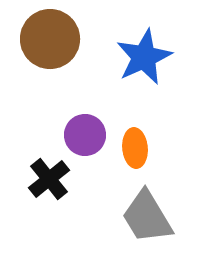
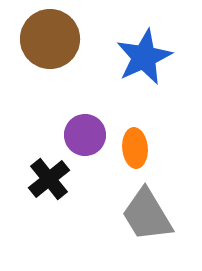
gray trapezoid: moved 2 px up
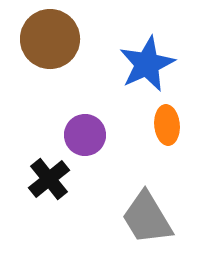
blue star: moved 3 px right, 7 px down
orange ellipse: moved 32 px right, 23 px up
gray trapezoid: moved 3 px down
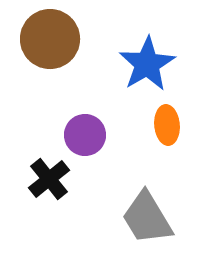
blue star: rotated 6 degrees counterclockwise
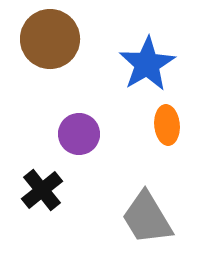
purple circle: moved 6 px left, 1 px up
black cross: moved 7 px left, 11 px down
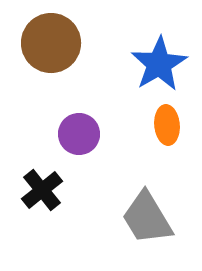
brown circle: moved 1 px right, 4 px down
blue star: moved 12 px right
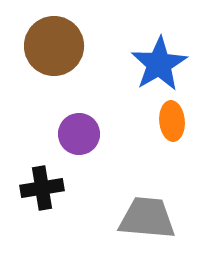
brown circle: moved 3 px right, 3 px down
orange ellipse: moved 5 px right, 4 px up
black cross: moved 2 px up; rotated 30 degrees clockwise
gray trapezoid: rotated 126 degrees clockwise
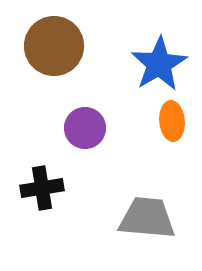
purple circle: moved 6 px right, 6 px up
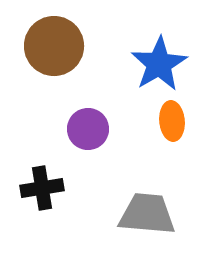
purple circle: moved 3 px right, 1 px down
gray trapezoid: moved 4 px up
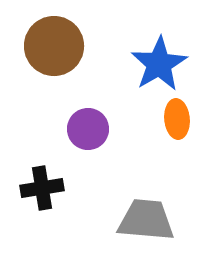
orange ellipse: moved 5 px right, 2 px up
gray trapezoid: moved 1 px left, 6 px down
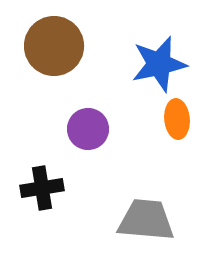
blue star: rotated 18 degrees clockwise
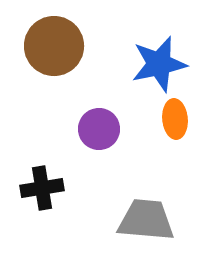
orange ellipse: moved 2 px left
purple circle: moved 11 px right
